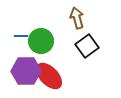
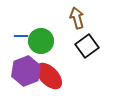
purple hexagon: rotated 20 degrees counterclockwise
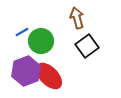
blue line: moved 1 px right, 4 px up; rotated 32 degrees counterclockwise
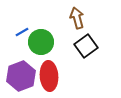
green circle: moved 1 px down
black square: moved 1 px left
purple hexagon: moved 5 px left, 5 px down
red ellipse: rotated 40 degrees clockwise
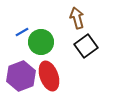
red ellipse: rotated 16 degrees counterclockwise
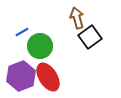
green circle: moved 1 px left, 4 px down
black square: moved 4 px right, 9 px up
red ellipse: moved 1 px left, 1 px down; rotated 12 degrees counterclockwise
